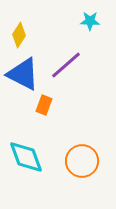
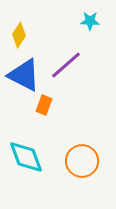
blue triangle: moved 1 px right, 1 px down
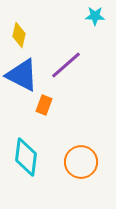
cyan star: moved 5 px right, 5 px up
yellow diamond: rotated 20 degrees counterclockwise
blue triangle: moved 2 px left
cyan diamond: rotated 27 degrees clockwise
orange circle: moved 1 px left, 1 px down
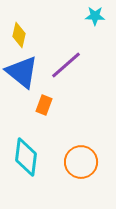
blue triangle: moved 3 px up; rotated 12 degrees clockwise
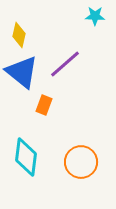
purple line: moved 1 px left, 1 px up
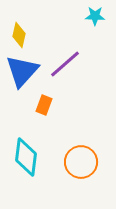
blue triangle: moved 1 px up; rotated 33 degrees clockwise
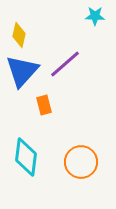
orange rectangle: rotated 36 degrees counterclockwise
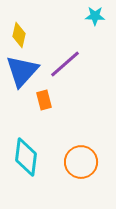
orange rectangle: moved 5 px up
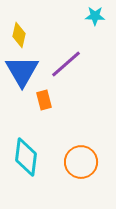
purple line: moved 1 px right
blue triangle: rotated 12 degrees counterclockwise
